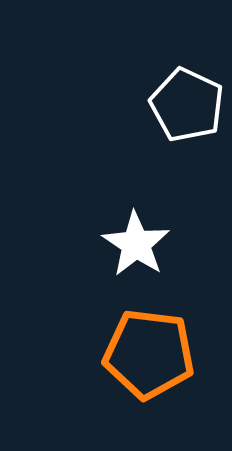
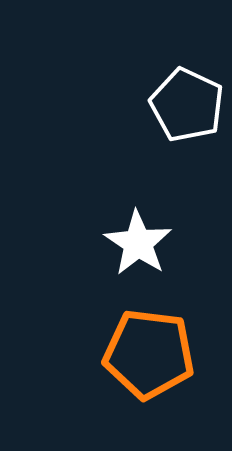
white star: moved 2 px right, 1 px up
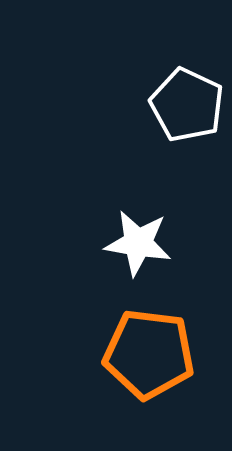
white star: rotated 24 degrees counterclockwise
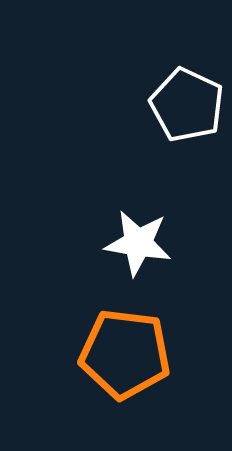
orange pentagon: moved 24 px left
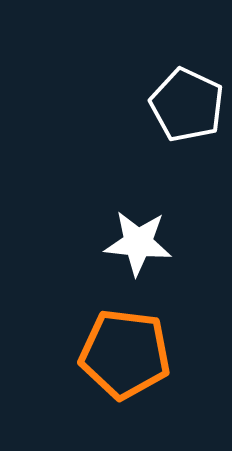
white star: rotated 4 degrees counterclockwise
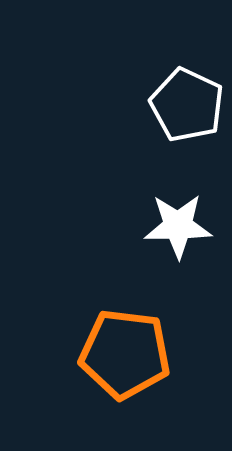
white star: moved 40 px right, 17 px up; rotated 6 degrees counterclockwise
